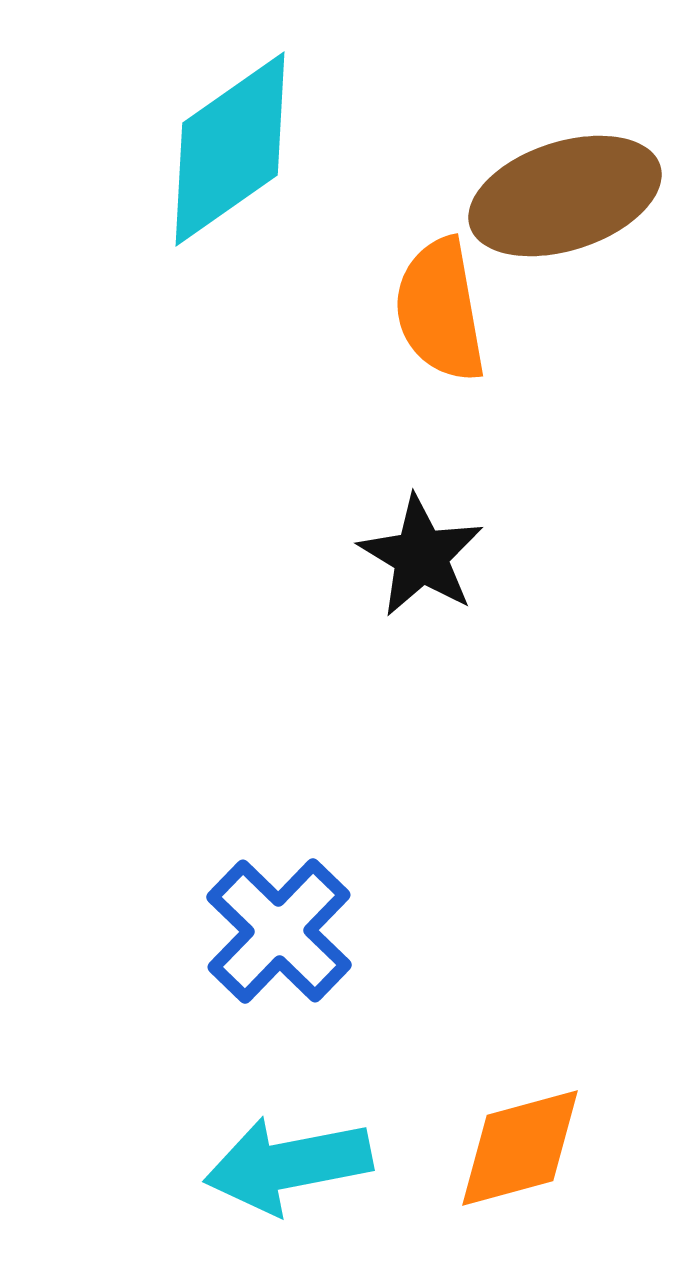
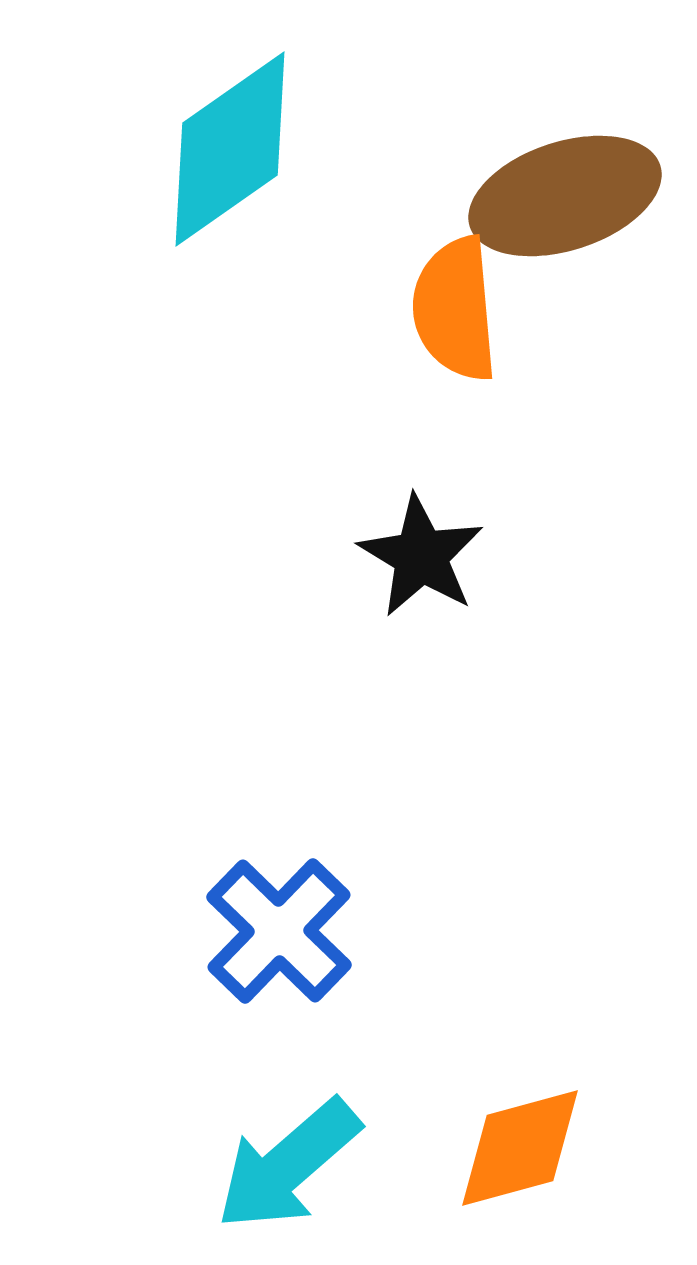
orange semicircle: moved 15 px right, 1 px up; rotated 5 degrees clockwise
cyan arrow: rotated 30 degrees counterclockwise
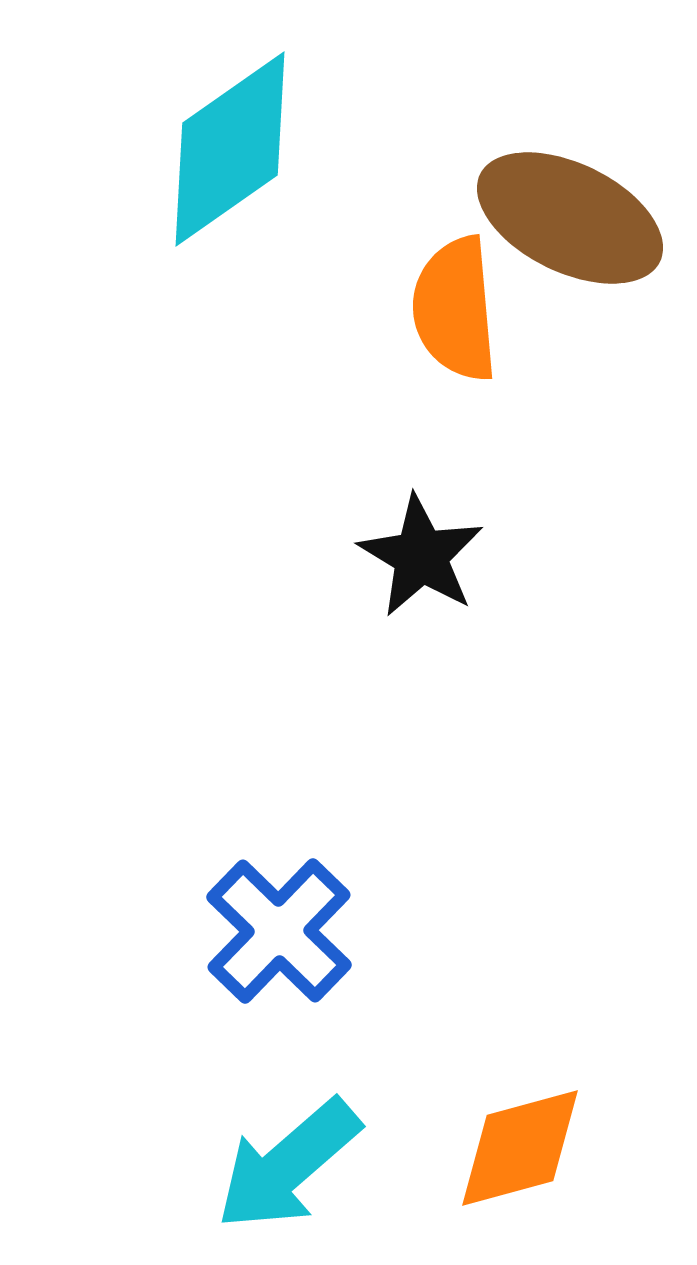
brown ellipse: moved 5 px right, 22 px down; rotated 44 degrees clockwise
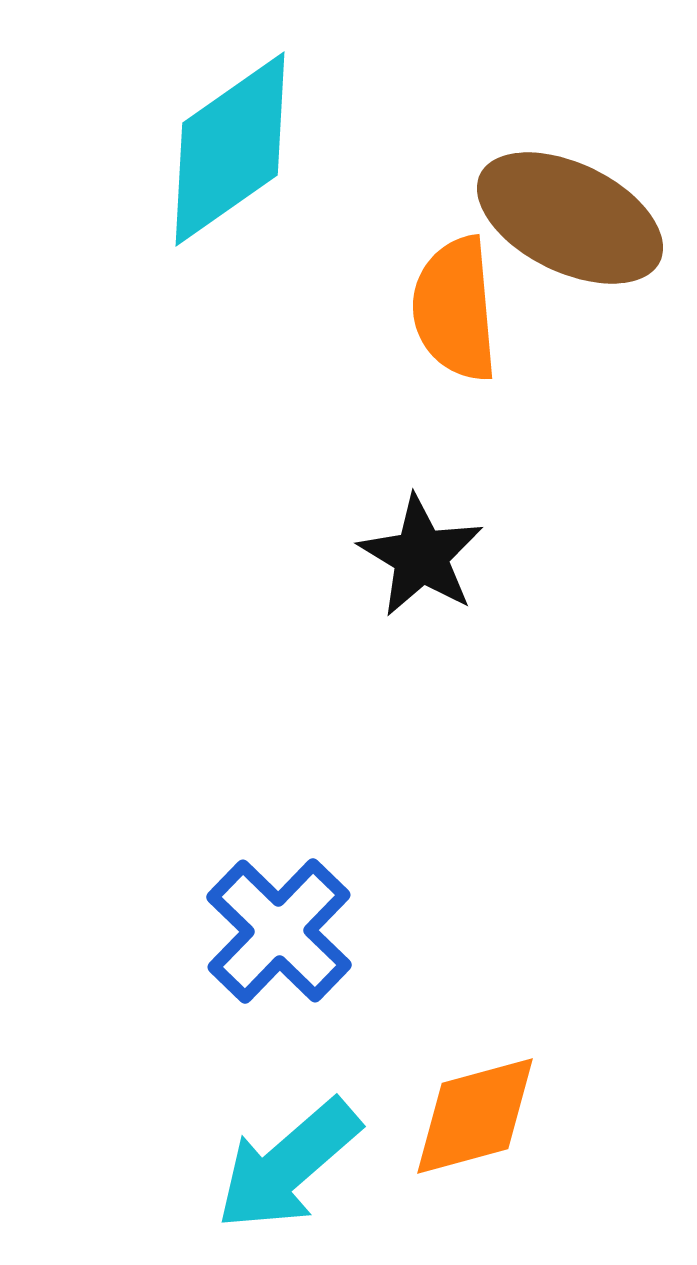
orange diamond: moved 45 px left, 32 px up
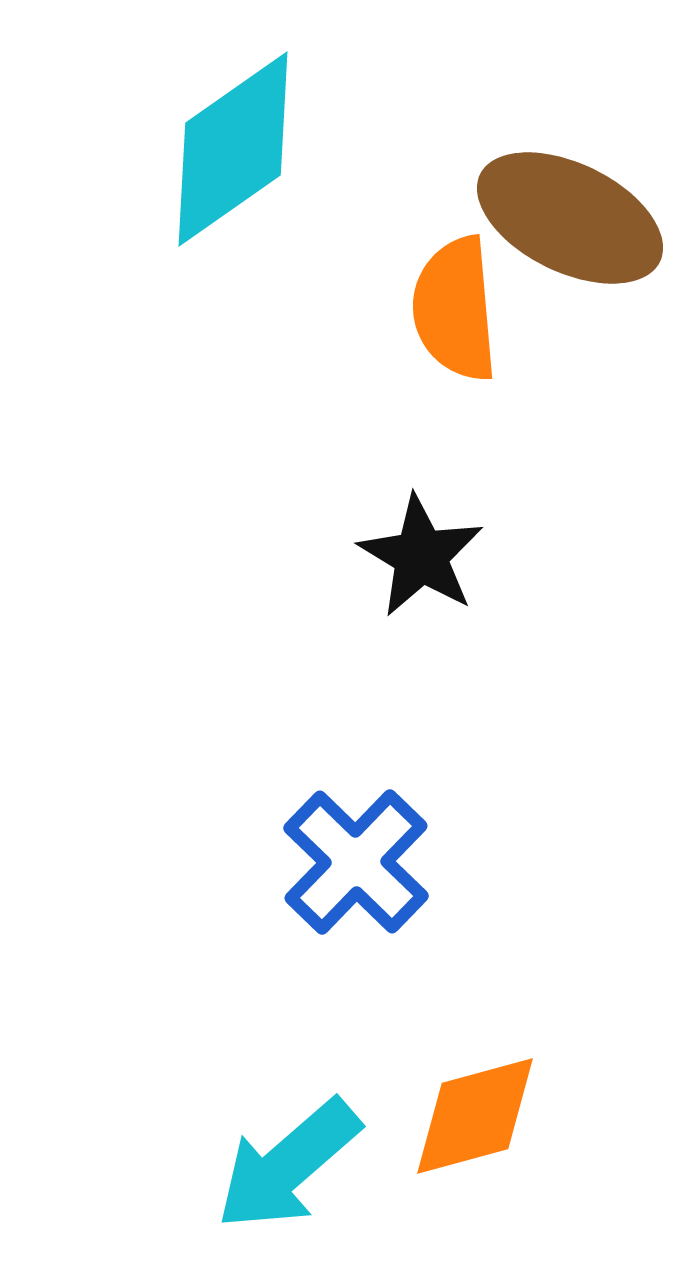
cyan diamond: moved 3 px right
blue cross: moved 77 px right, 69 px up
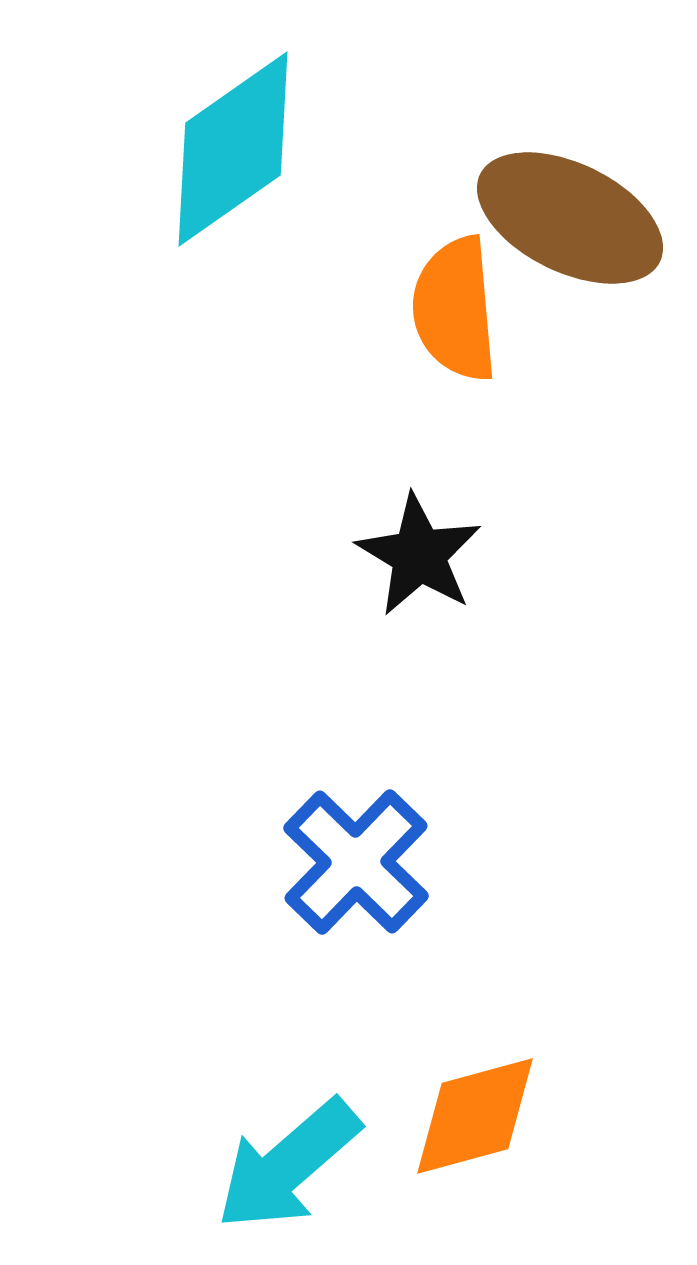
black star: moved 2 px left, 1 px up
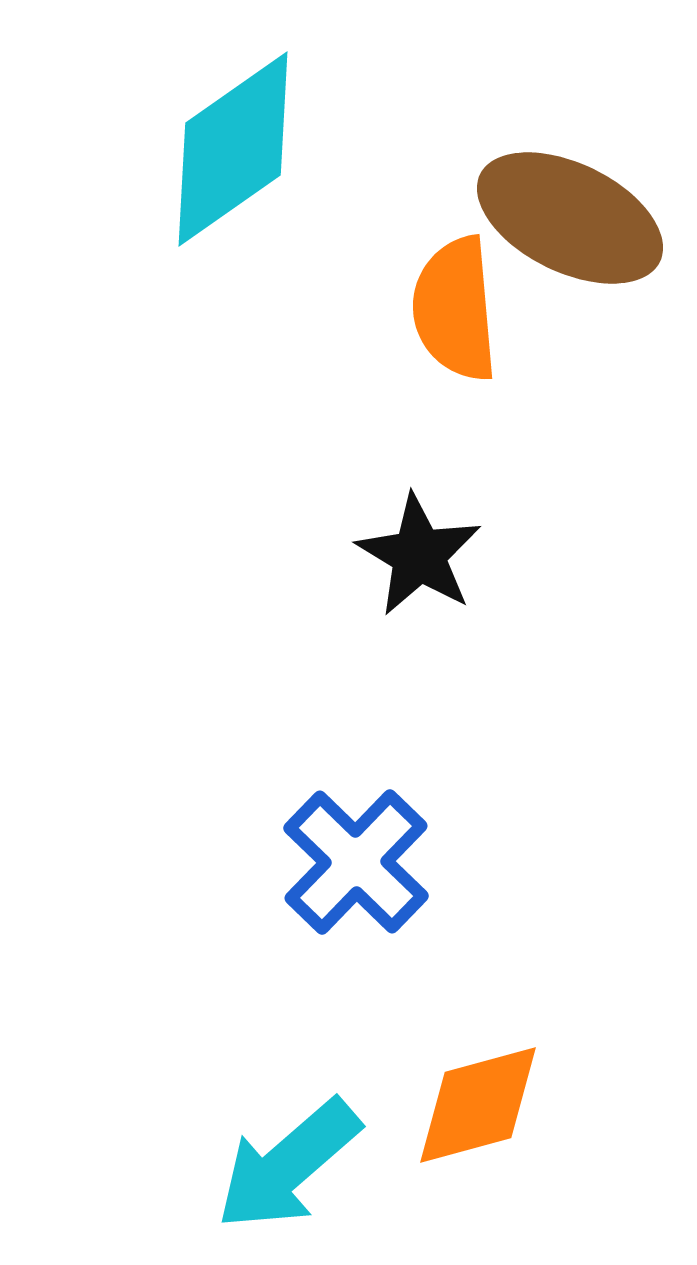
orange diamond: moved 3 px right, 11 px up
